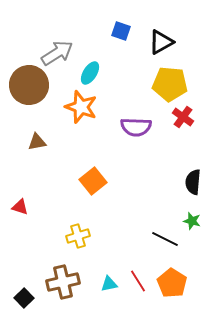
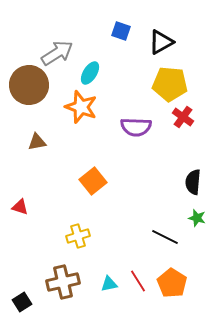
green star: moved 5 px right, 3 px up
black line: moved 2 px up
black square: moved 2 px left, 4 px down; rotated 12 degrees clockwise
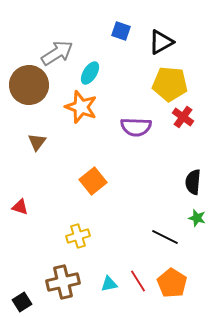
brown triangle: rotated 42 degrees counterclockwise
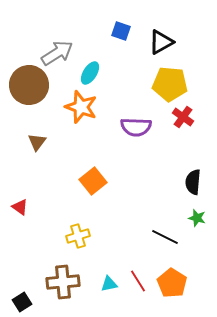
red triangle: rotated 18 degrees clockwise
brown cross: rotated 8 degrees clockwise
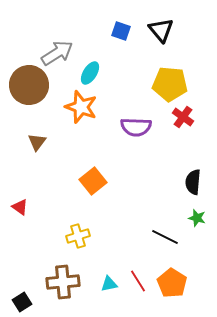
black triangle: moved 12 px up; rotated 40 degrees counterclockwise
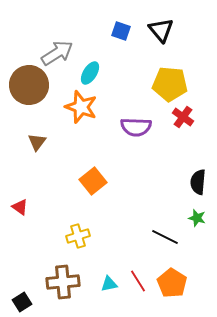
black semicircle: moved 5 px right
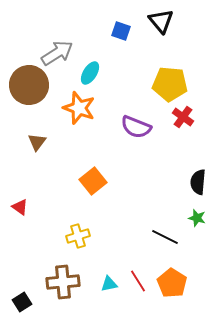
black triangle: moved 9 px up
orange star: moved 2 px left, 1 px down
purple semicircle: rotated 20 degrees clockwise
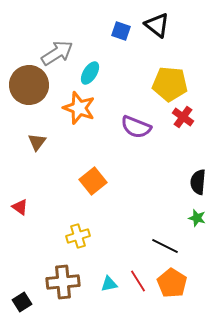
black triangle: moved 4 px left, 4 px down; rotated 12 degrees counterclockwise
black line: moved 9 px down
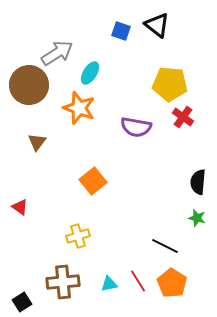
purple semicircle: rotated 12 degrees counterclockwise
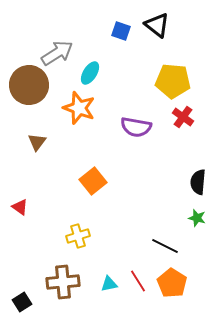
yellow pentagon: moved 3 px right, 3 px up
